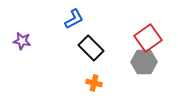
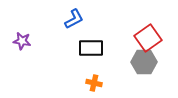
black rectangle: rotated 45 degrees counterclockwise
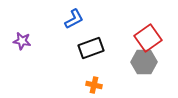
black rectangle: rotated 20 degrees counterclockwise
orange cross: moved 2 px down
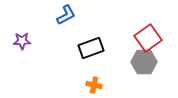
blue L-shape: moved 8 px left, 4 px up
purple star: rotated 12 degrees counterclockwise
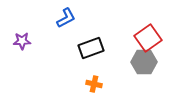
blue L-shape: moved 3 px down
orange cross: moved 1 px up
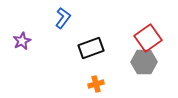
blue L-shape: moved 3 px left; rotated 25 degrees counterclockwise
purple star: rotated 24 degrees counterclockwise
orange cross: moved 2 px right; rotated 28 degrees counterclockwise
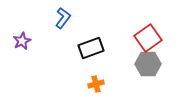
gray hexagon: moved 4 px right, 2 px down
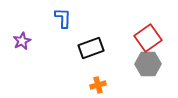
blue L-shape: rotated 35 degrees counterclockwise
orange cross: moved 2 px right, 1 px down
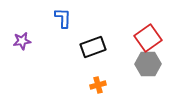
purple star: rotated 18 degrees clockwise
black rectangle: moved 2 px right, 1 px up
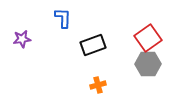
purple star: moved 2 px up
black rectangle: moved 2 px up
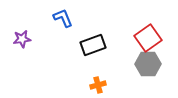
blue L-shape: rotated 25 degrees counterclockwise
